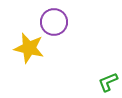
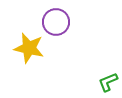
purple circle: moved 2 px right
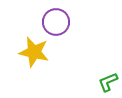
yellow star: moved 5 px right, 4 px down
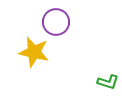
green L-shape: rotated 140 degrees counterclockwise
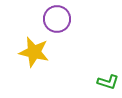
purple circle: moved 1 px right, 3 px up
